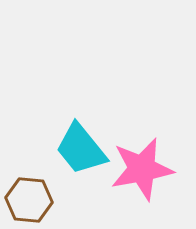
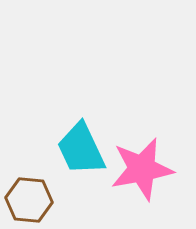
cyan trapezoid: rotated 14 degrees clockwise
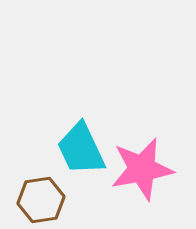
brown hexagon: moved 12 px right; rotated 15 degrees counterclockwise
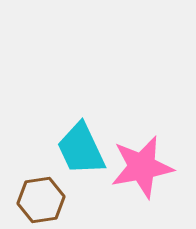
pink star: moved 2 px up
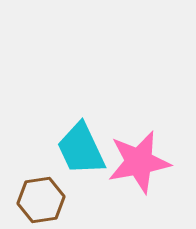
pink star: moved 3 px left, 5 px up
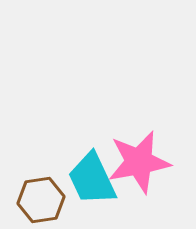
cyan trapezoid: moved 11 px right, 30 px down
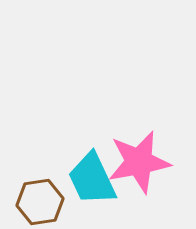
brown hexagon: moved 1 px left, 2 px down
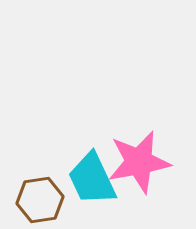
brown hexagon: moved 2 px up
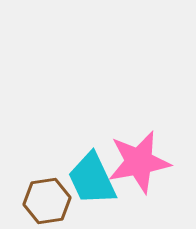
brown hexagon: moved 7 px right, 1 px down
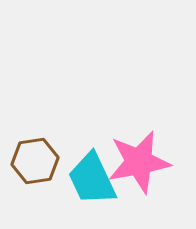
brown hexagon: moved 12 px left, 40 px up
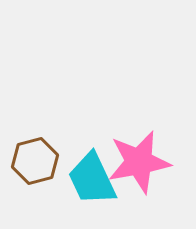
brown hexagon: rotated 6 degrees counterclockwise
